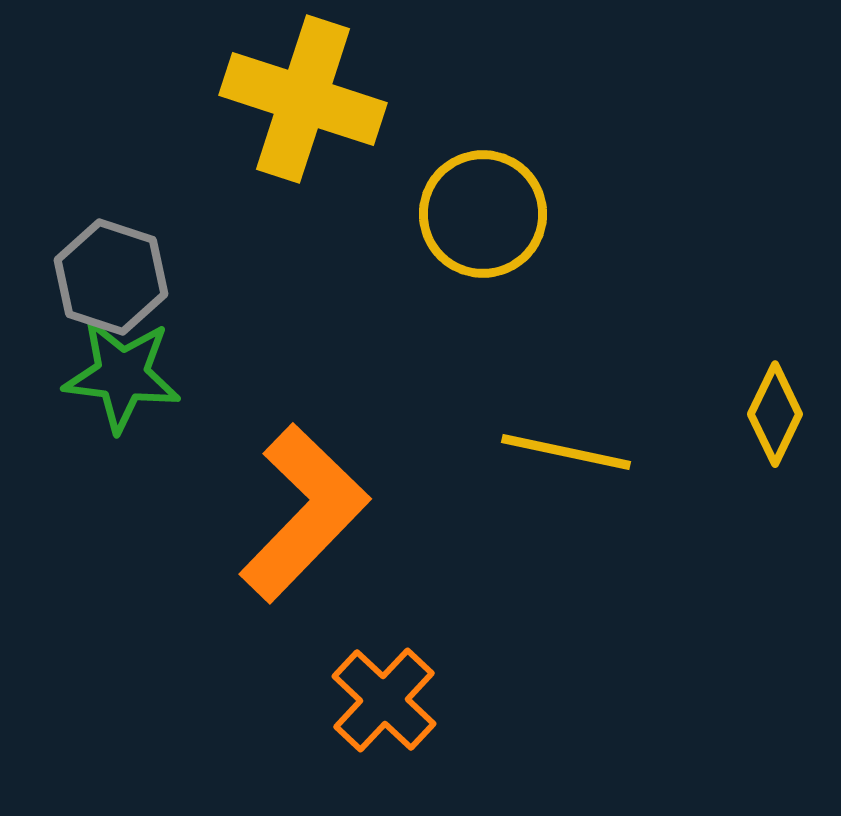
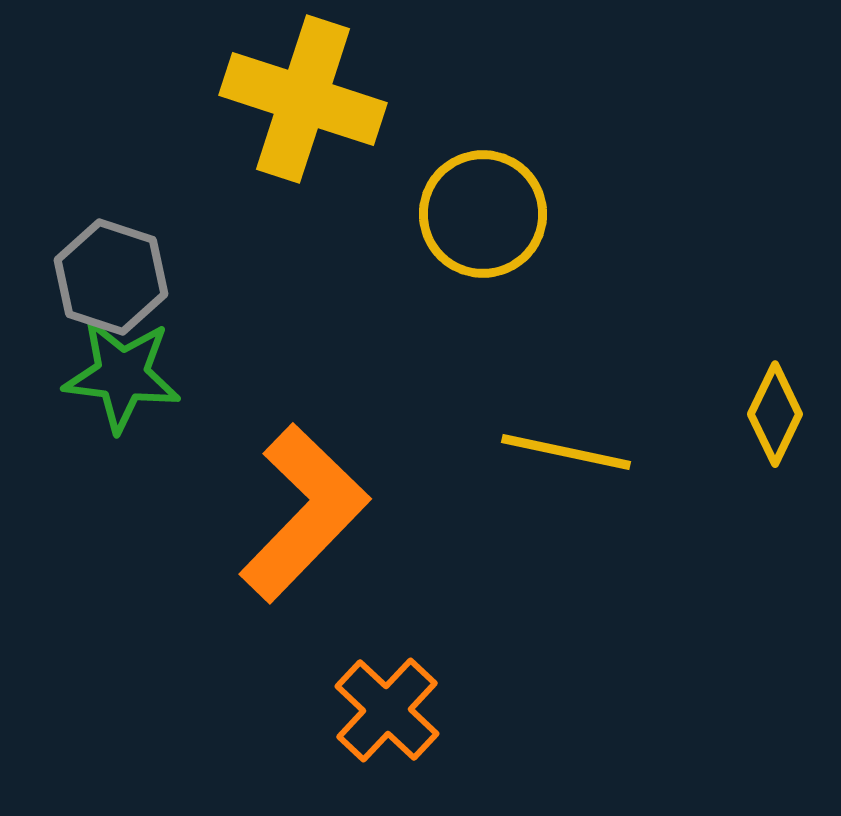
orange cross: moved 3 px right, 10 px down
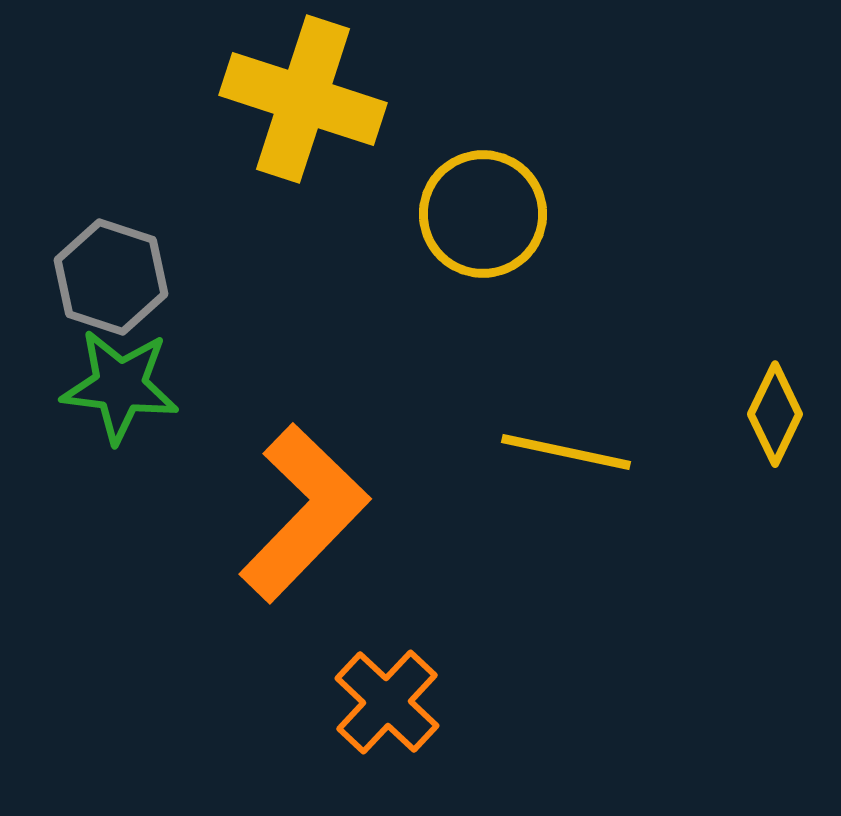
green star: moved 2 px left, 11 px down
orange cross: moved 8 px up
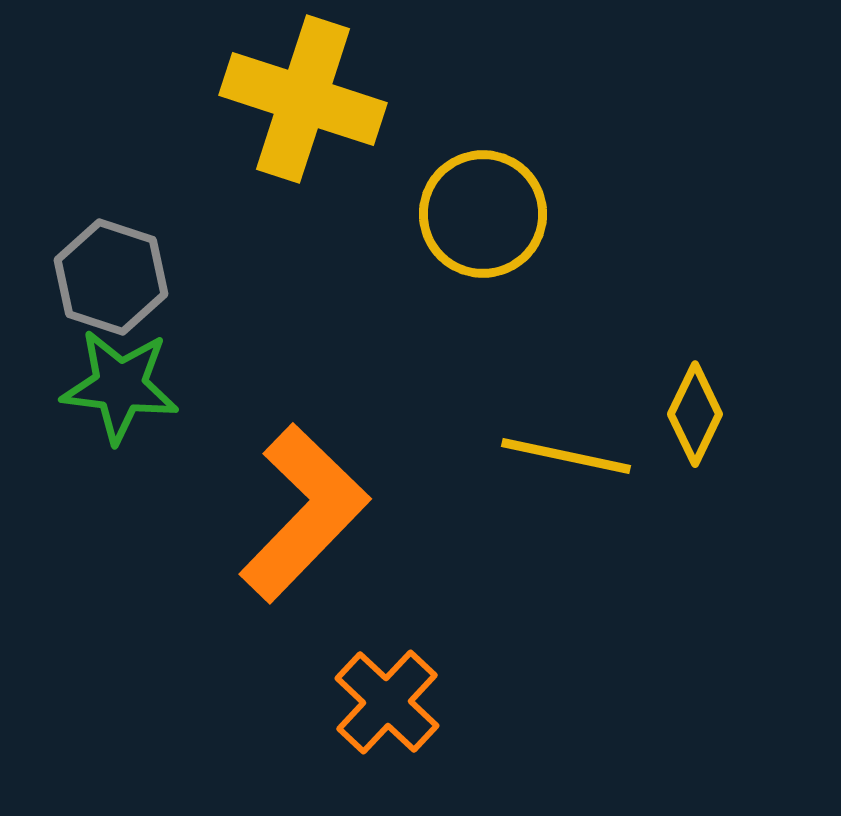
yellow diamond: moved 80 px left
yellow line: moved 4 px down
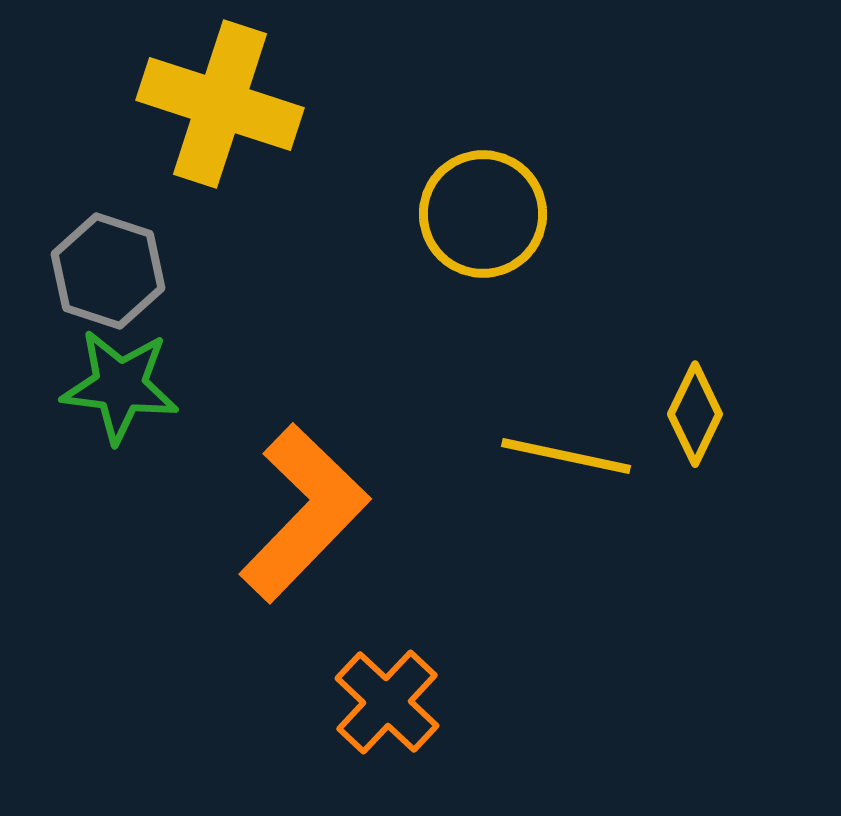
yellow cross: moved 83 px left, 5 px down
gray hexagon: moved 3 px left, 6 px up
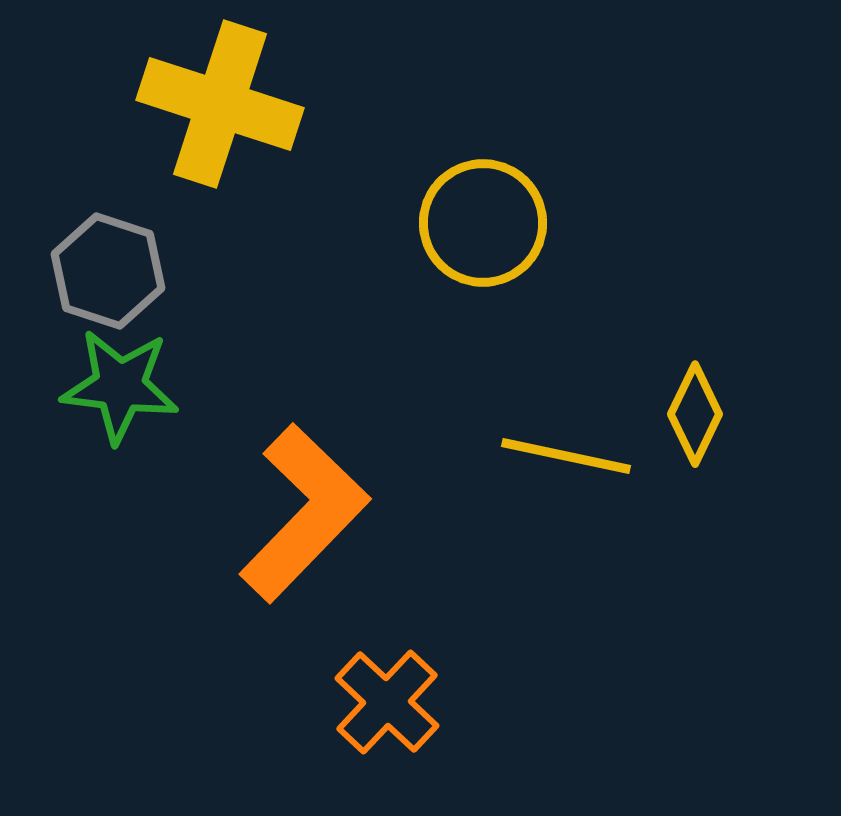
yellow circle: moved 9 px down
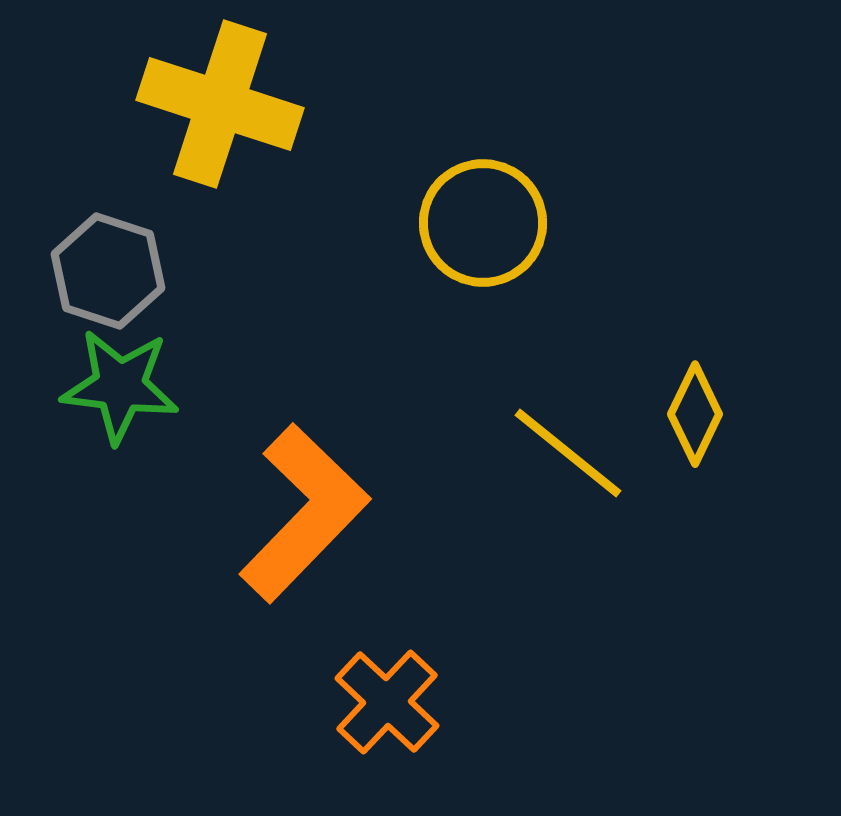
yellow line: moved 2 px right, 3 px up; rotated 27 degrees clockwise
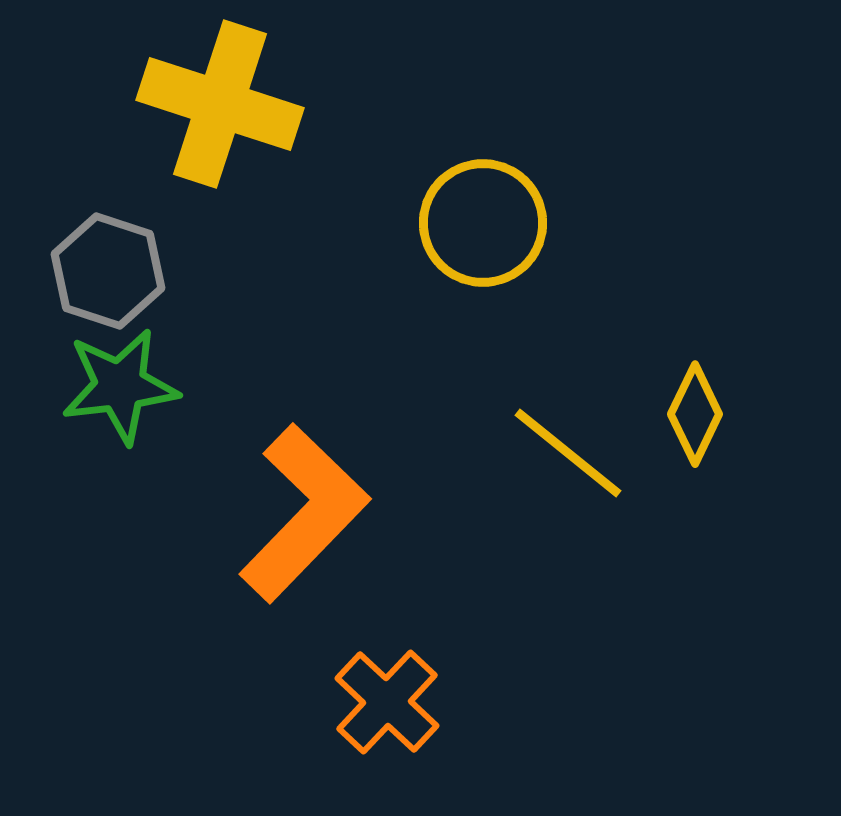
green star: rotated 14 degrees counterclockwise
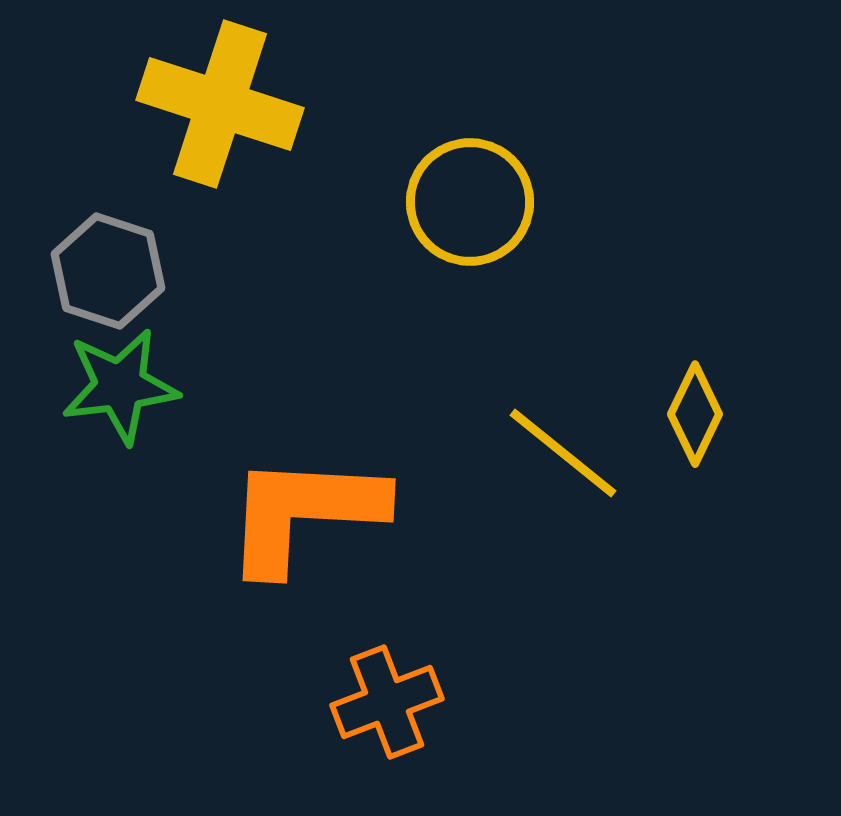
yellow circle: moved 13 px left, 21 px up
yellow line: moved 5 px left
orange L-shape: rotated 131 degrees counterclockwise
orange cross: rotated 26 degrees clockwise
